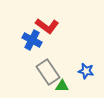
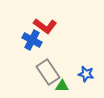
red L-shape: moved 2 px left
blue star: moved 3 px down
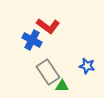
red L-shape: moved 3 px right
blue star: moved 1 px right, 8 px up
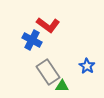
red L-shape: moved 1 px up
blue star: rotated 21 degrees clockwise
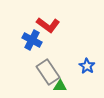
green triangle: moved 2 px left
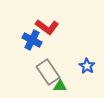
red L-shape: moved 1 px left, 2 px down
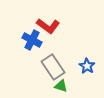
red L-shape: moved 1 px right, 1 px up
gray rectangle: moved 5 px right, 5 px up
green triangle: moved 1 px right; rotated 16 degrees clockwise
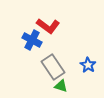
blue star: moved 1 px right, 1 px up
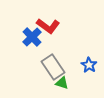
blue cross: moved 3 px up; rotated 18 degrees clockwise
blue star: moved 1 px right
green triangle: moved 1 px right, 3 px up
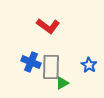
blue cross: moved 1 px left, 25 px down; rotated 24 degrees counterclockwise
gray rectangle: moved 2 px left; rotated 35 degrees clockwise
green triangle: rotated 48 degrees counterclockwise
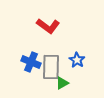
blue star: moved 12 px left, 5 px up
